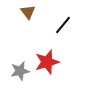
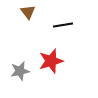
black line: rotated 42 degrees clockwise
red star: moved 4 px right, 1 px up
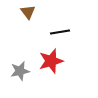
black line: moved 3 px left, 7 px down
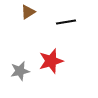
brown triangle: rotated 35 degrees clockwise
black line: moved 6 px right, 10 px up
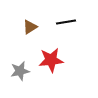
brown triangle: moved 2 px right, 15 px down
red star: moved 1 px up; rotated 10 degrees clockwise
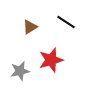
black line: rotated 42 degrees clockwise
red star: rotated 10 degrees counterclockwise
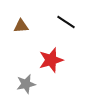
brown triangle: moved 9 px left, 1 px up; rotated 28 degrees clockwise
gray star: moved 6 px right, 13 px down
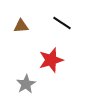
black line: moved 4 px left, 1 px down
gray star: rotated 18 degrees counterclockwise
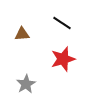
brown triangle: moved 1 px right, 8 px down
red star: moved 12 px right, 1 px up
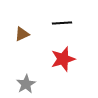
black line: rotated 36 degrees counterclockwise
brown triangle: rotated 21 degrees counterclockwise
